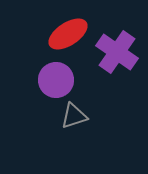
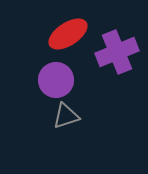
purple cross: rotated 33 degrees clockwise
gray triangle: moved 8 px left
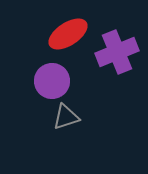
purple circle: moved 4 px left, 1 px down
gray triangle: moved 1 px down
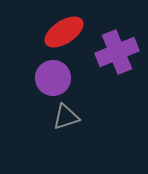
red ellipse: moved 4 px left, 2 px up
purple circle: moved 1 px right, 3 px up
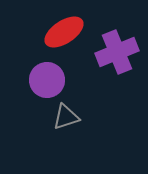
purple circle: moved 6 px left, 2 px down
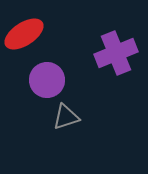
red ellipse: moved 40 px left, 2 px down
purple cross: moved 1 px left, 1 px down
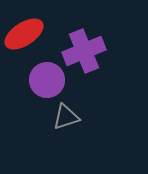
purple cross: moved 32 px left, 2 px up
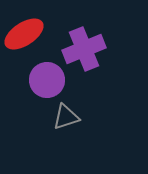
purple cross: moved 2 px up
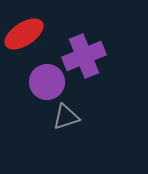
purple cross: moved 7 px down
purple circle: moved 2 px down
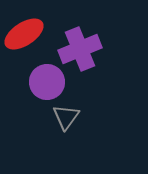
purple cross: moved 4 px left, 7 px up
gray triangle: rotated 36 degrees counterclockwise
